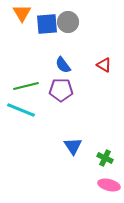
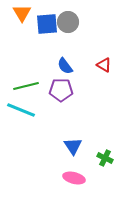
blue semicircle: moved 2 px right, 1 px down
pink ellipse: moved 35 px left, 7 px up
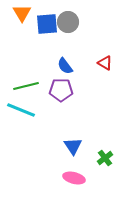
red triangle: moved 1 px right, 2 px up
green cross: rotated 28 degrees clockwise
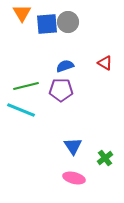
blue semicircle: rotated 108 degrees clockwise
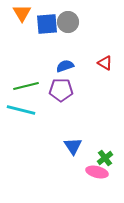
cyan line: rotated 8 degrees counterclockwise
pink ellipse: moved 23 px right, 6 px up
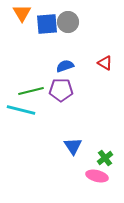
green line: moved 5 px right, 5 px down
pink ellipse: moved 4 px down
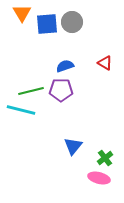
gray circle: moved 4 px right
blue triangle: rotated 12 degrees clockwise
pink ellipse: moved 2 px right, 2 px down
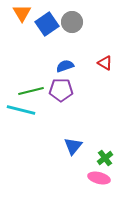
blue square: rotated 30 degrees counterclockwise
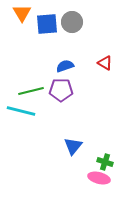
blue square: rotated 30 degrees clockwise
cyan line: moved 1 px down
green cross: moved 4 px down; rotated 35 degrees counterclockwise
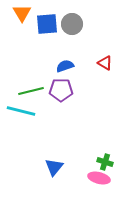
gray circle: moved 2 px down
blue triangle: moved 19 px left, 21 px down
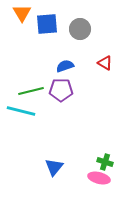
gray circle: moved 8 px right, 5 px down
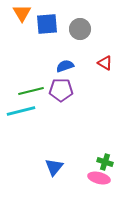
cyan line: rotated 28 degrees counterclockwise
